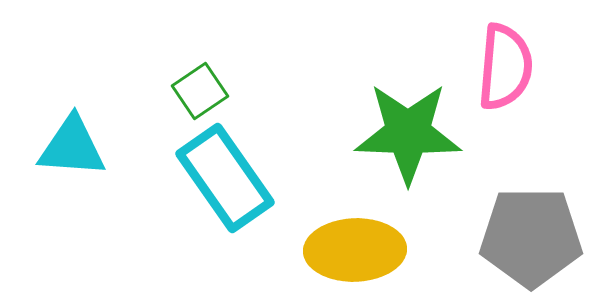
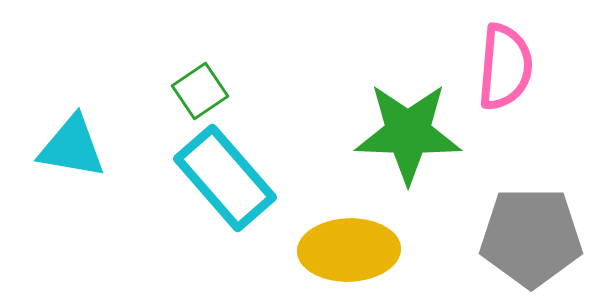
cyan triangle: rotated 6 degrees clockwise
cyan rectangle: rotated 6 degrees counterclockwise
yellow ellipse: moved 6 px left
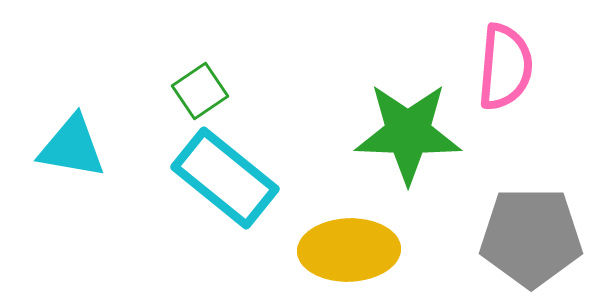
cyan rectangle: rotated 10 degrees counterclockwise
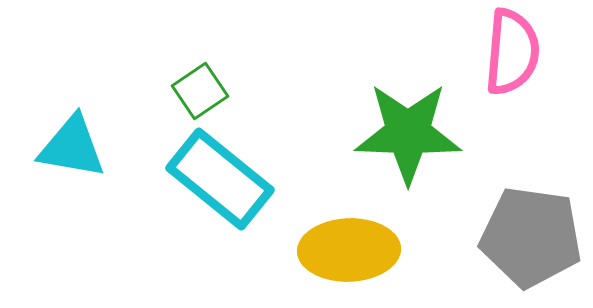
pink semicircle: moved 7 px right, 15 px up
cyan rectangle: moved 5 px left, 1 px down
gray pentagon: rotated 8 degrees clockwise
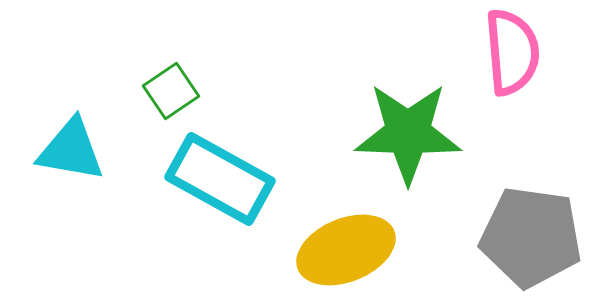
pink semicircle: rotated 10 degrees counterclockwise
green square: moved 29 px left
cyan triangle: moved 1 px left, 3 px down
cyan rectangle: rotated 10 degrees counterclockwise
yellow ellipse: moved 3 px left; rotated 20 degrees counterclockwise
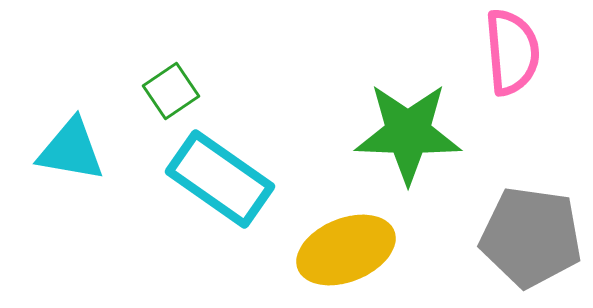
cyan rectangle: rotated 6 degrees clockwise
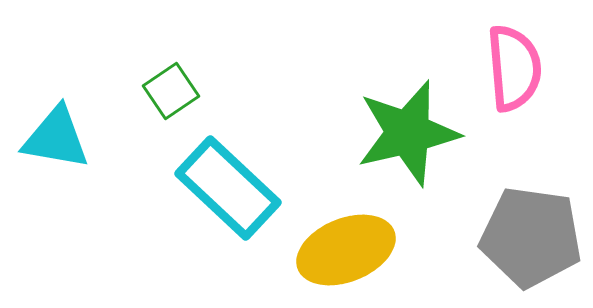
pink semicircle: moved 2 px right, 16 px down
green star: rotated 15 degrees counterclockwise
cyan triangle: moved 15 px left, 12 px up
cyan rectangle: moved 8 px right, 9 px down; rotated 8 degrees clockwise
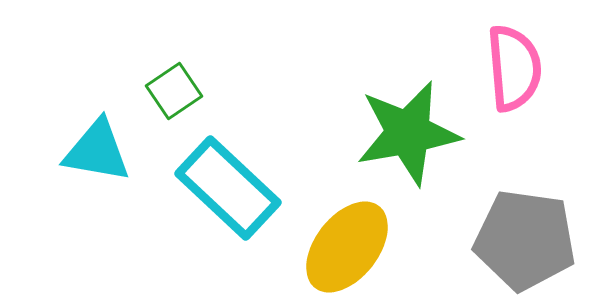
green square: moved 3 px right
green star: rotated 3 degrees clockwise
cyan triangle: moved 41 px right, 13 px down
gray pentagon: moved 6 px left, 3 px down
yellow ellipse: moved 1 px right, 3 px up; rotated 30 degrees counterclockwise
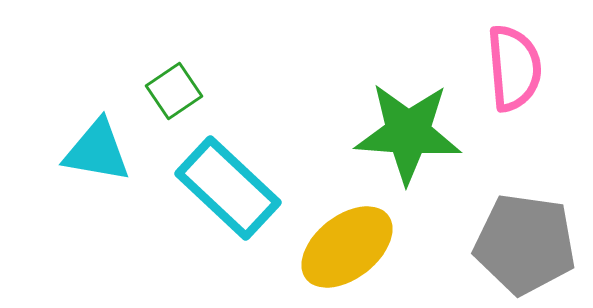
green star: rotated 14 degrees clockwise
gray pentagon: moved 4 px down
yellow ellipse: rotated 14 degrees clockwise
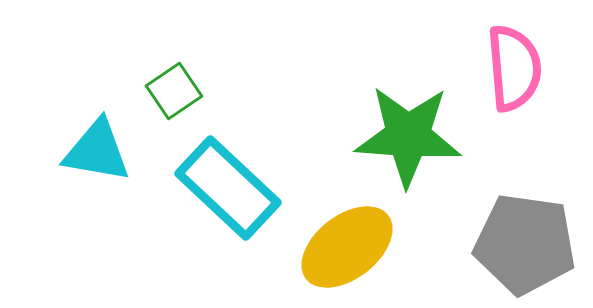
green star: moved 3 px down
